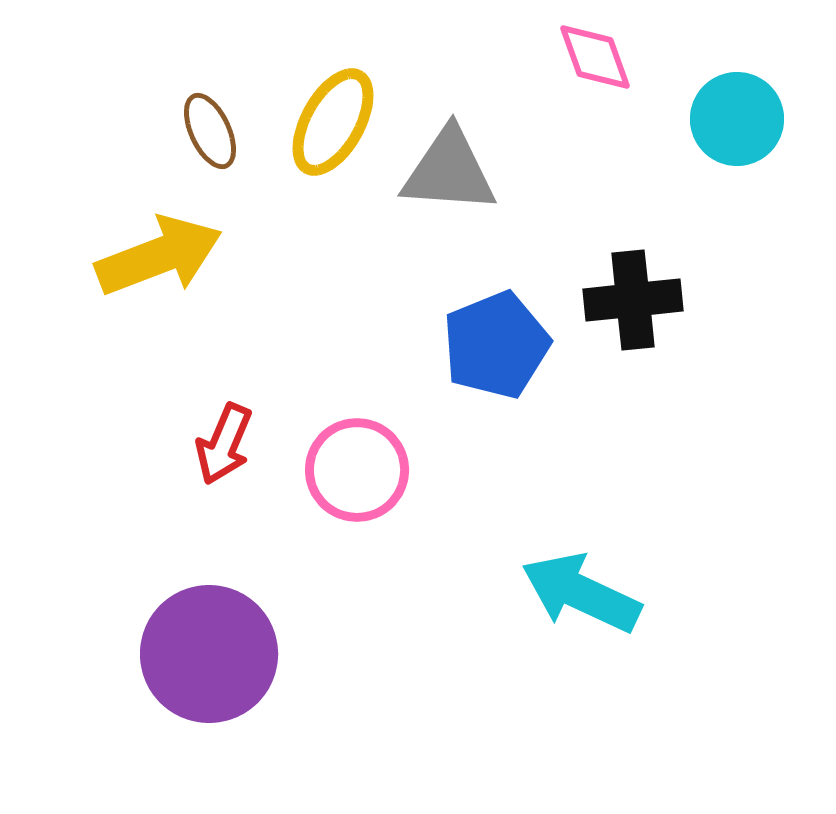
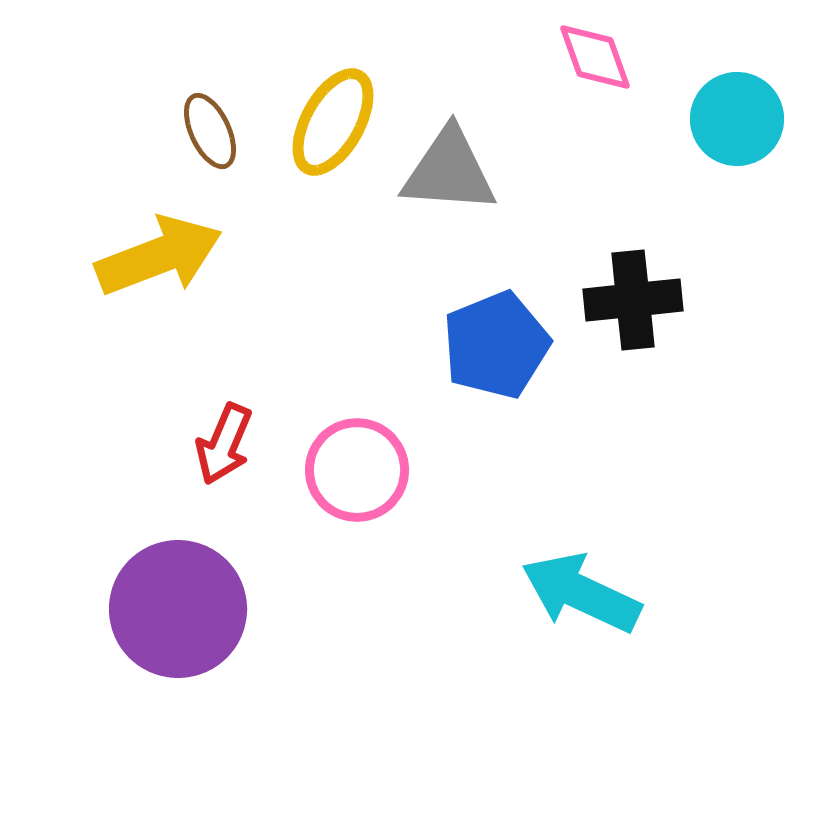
purple circle: moved 31 px left, 45 px up
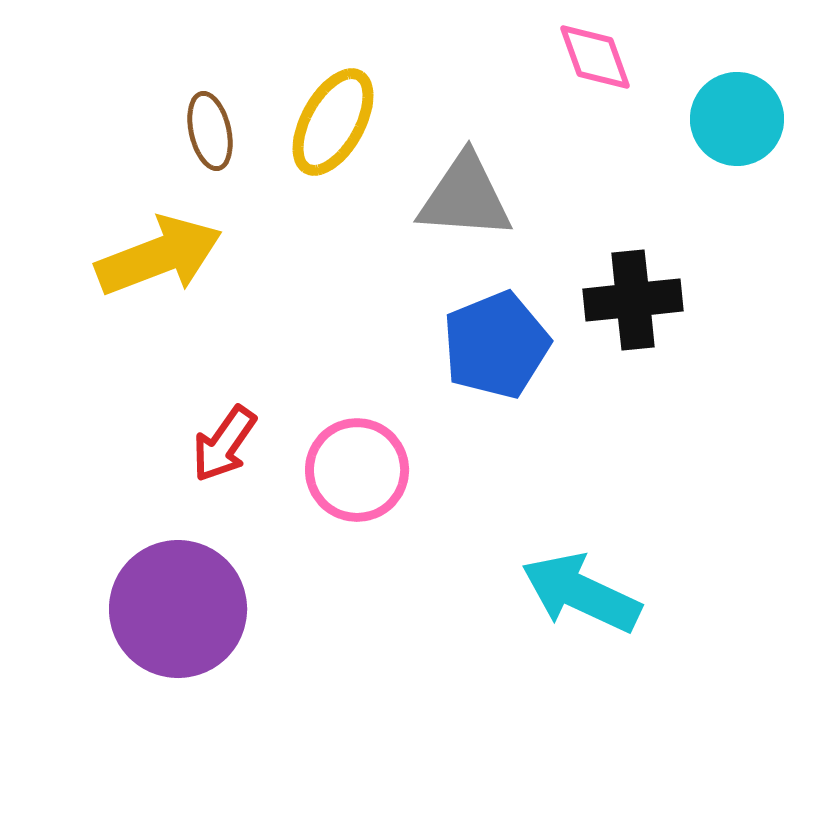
brown ellipse: rotated 12 degrees clockwise
gray triangle: moved 16 px right, 26 px down
red arrow: rotated 12 degrees clockwise
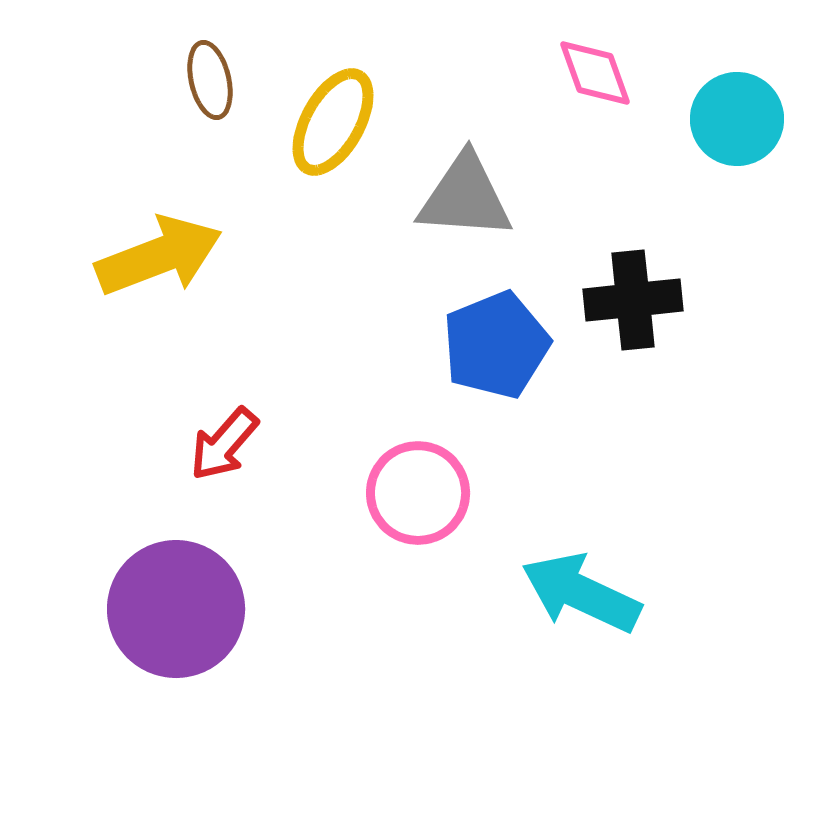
pink diamond: moved 16 px down
brown ellipse: moved 51 px up
red arrow: rotated 6 degrees clockwise
pink circle: moved 61 px right, 23 px down
purple circle: moved 2 px left
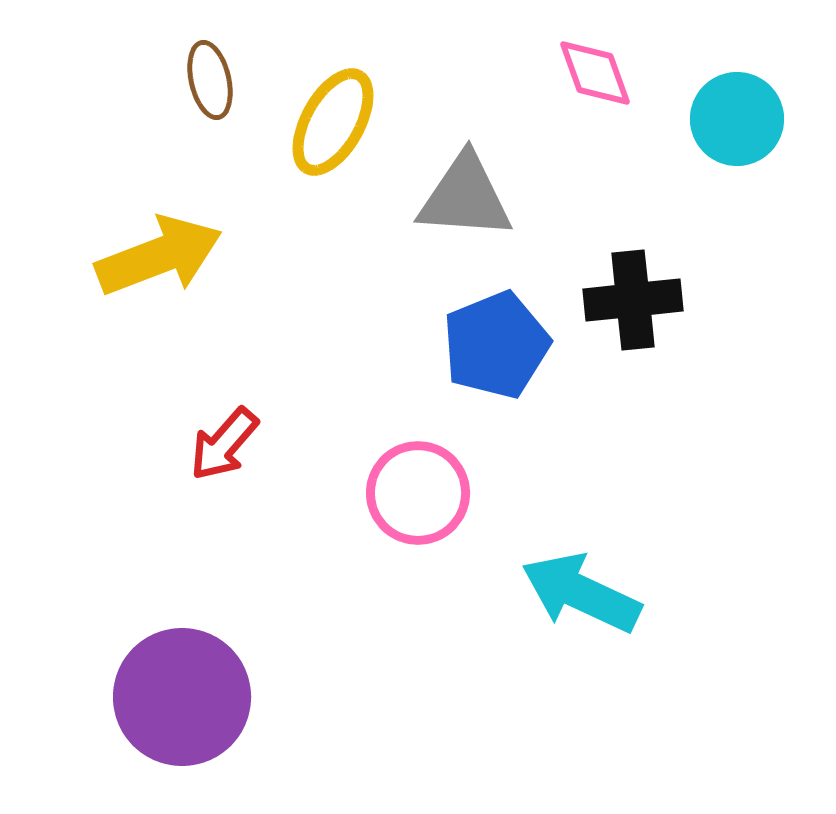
purple circle: moved 6 px right, 88 px down
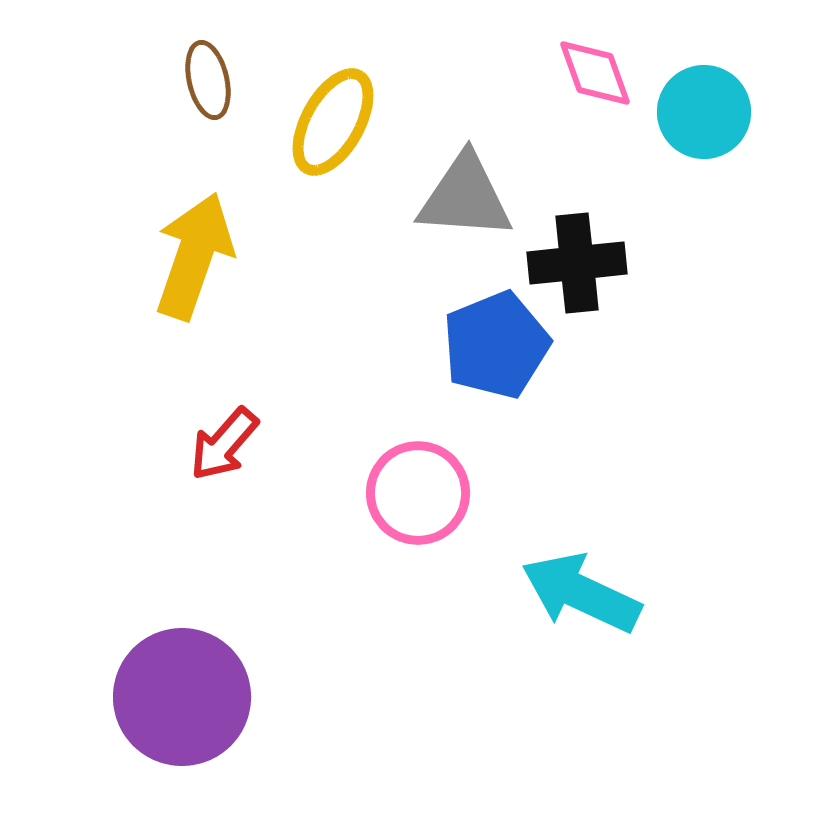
brown ellipse: moved 2 px left
cyan circle: moved 33 px left, 7 px up
yellow arrow: moved 35 px right; rotated 50 degrees counterclockwise
black cross: moved 56 px left, 37 px up
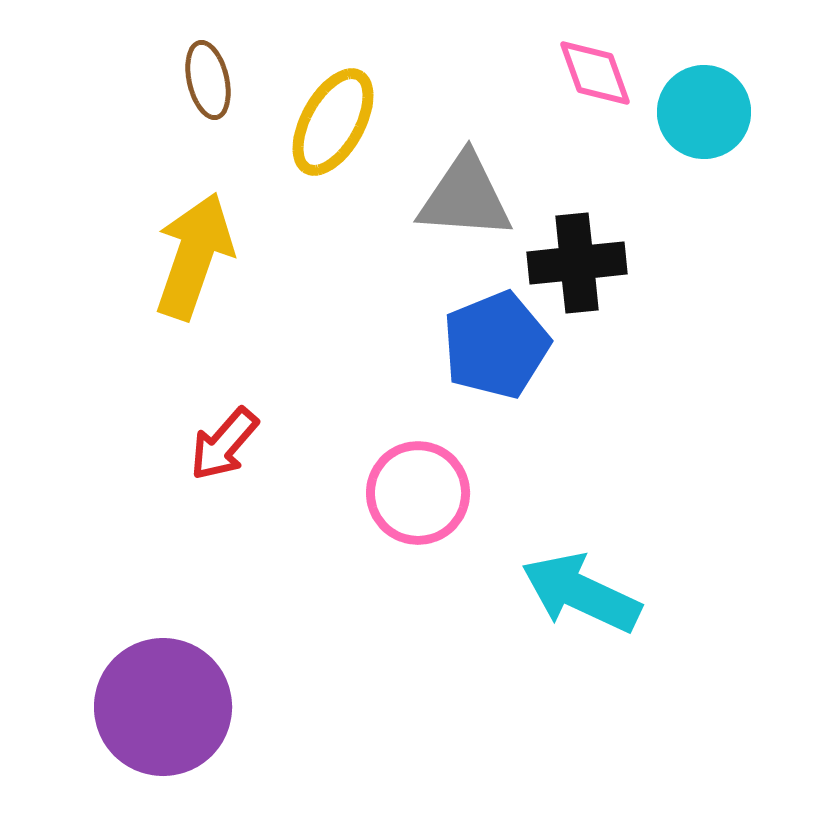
purple circle: moved 19 px left, 10 px down
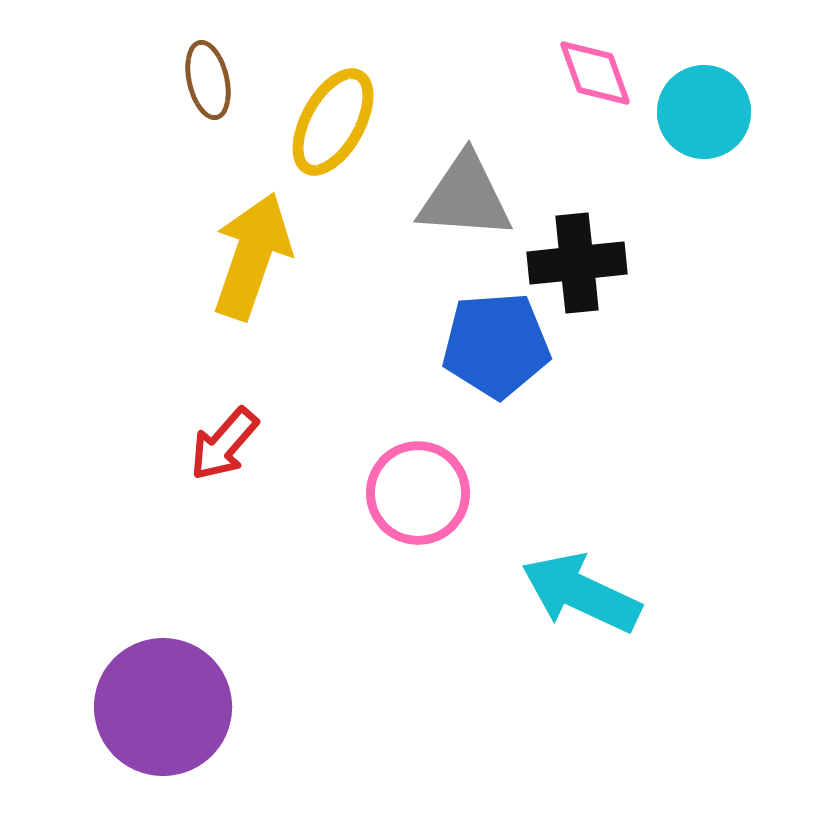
yellow arrow: moved 58 px right
blue pentagon: rotated 18 degrees clockwise
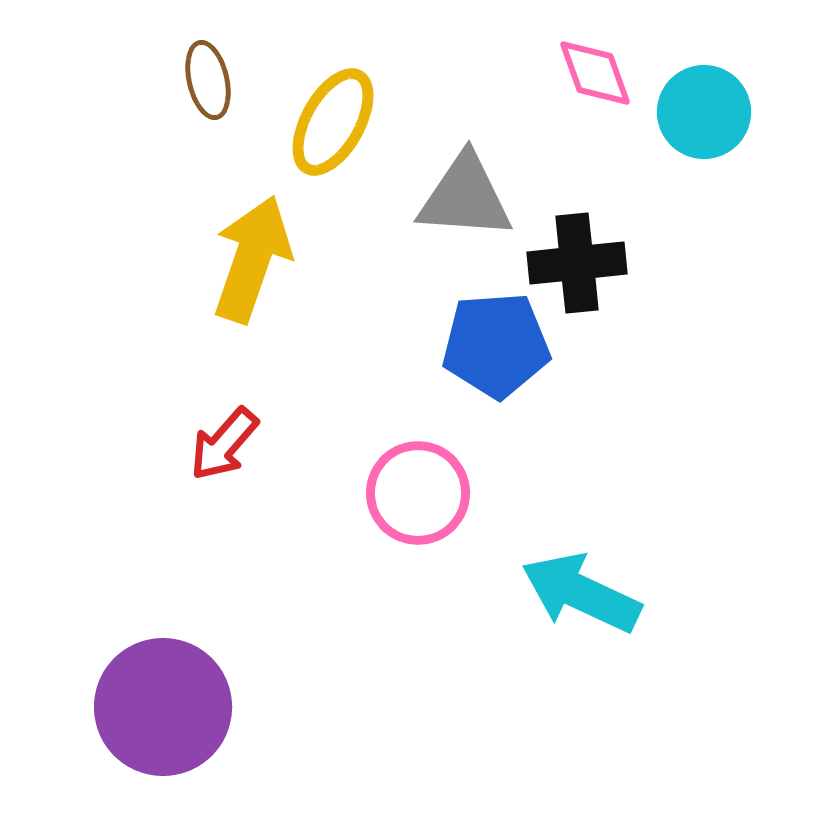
yellow arrow: moved 3 px down
